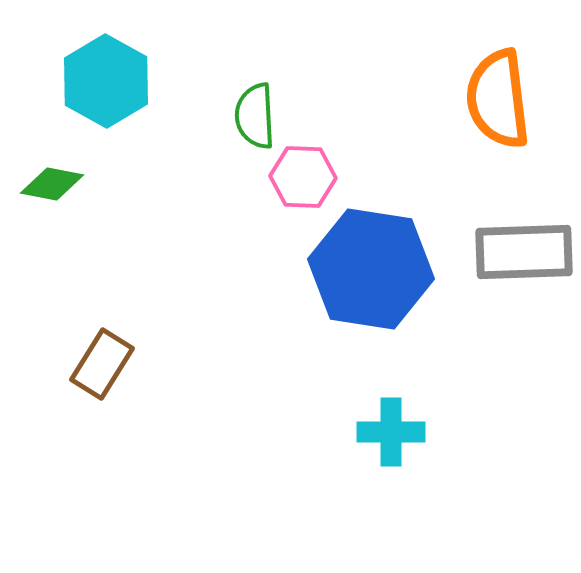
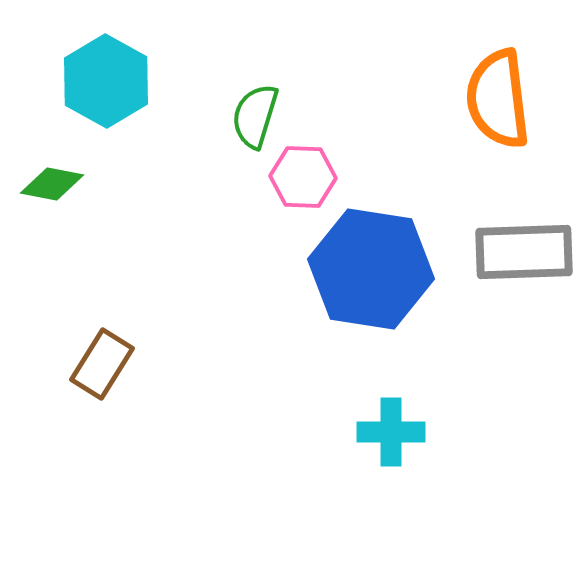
green semicircle: rotated 20 degrees clockwise
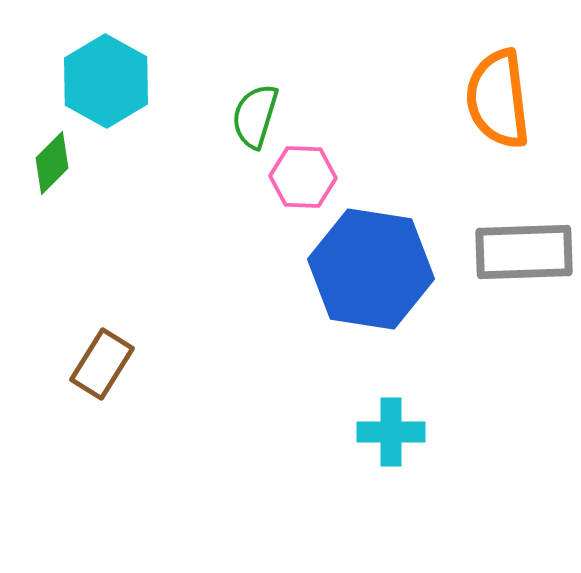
green diamond: moved 21 px up; rotated 56 degrees counterclockwise
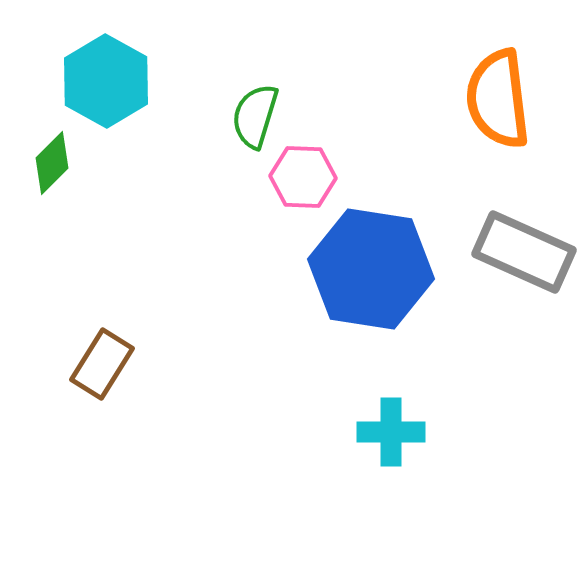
gray rectangle: rotated 26 degrees clockwise
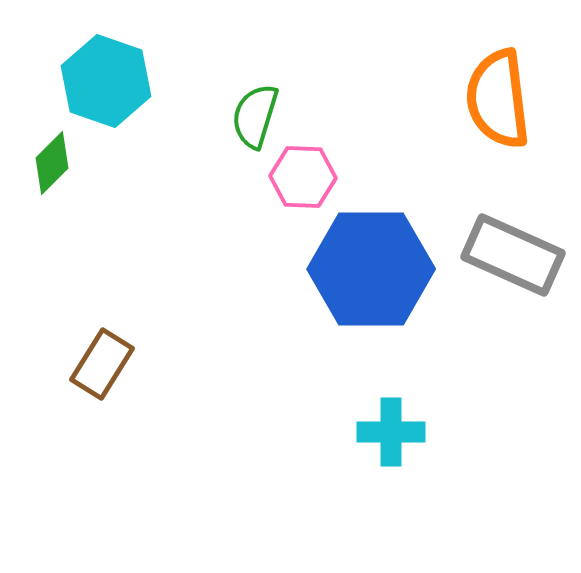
cyan hexagon: rotated 10 degrees counterclockwise
gray rectangle: moved 11 px left, 3 px down
blue hexagon: rotated 9 degrees counterclockwise
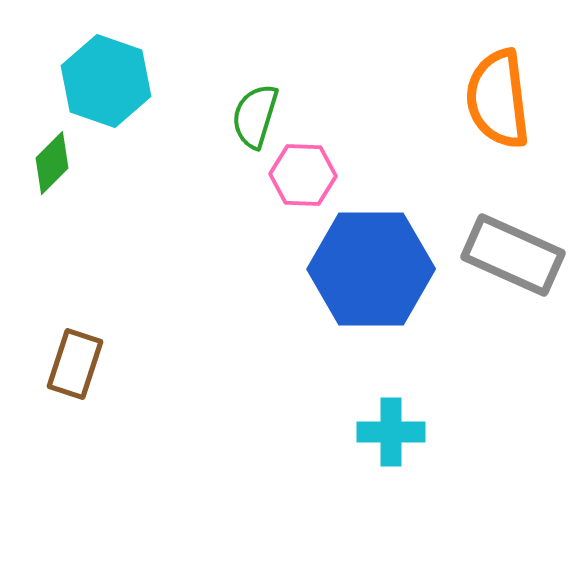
pink hexagon: moved 2 px up
brown rectangle: moved 27 px left; rotated 14 degrees counterclockwise
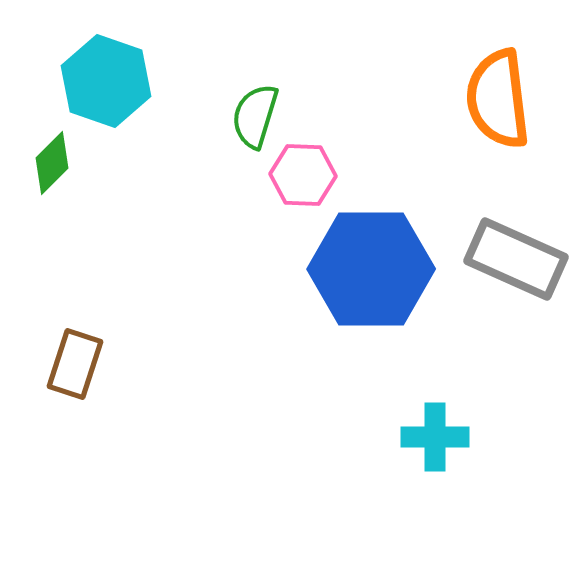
gray rectangle: moved 3 px right, 4 px down
cyan cross: moved 44 px right, 5 px down
